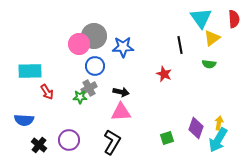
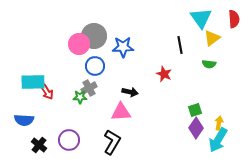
cyan rectangle: moved 3 px right, 11 px down
black arrow: moved 9 px right
purple diamond: rotated 15 degrees clockwise
green square: moved 28 px right, 28 px up
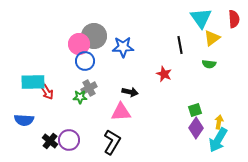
blue circle: moved 10 px left, 5 px up
yellow arrow: moved 1 px up
black cross: moved 11 px right, 4 px up
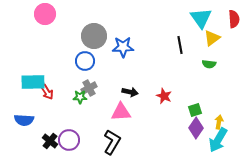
pink circle: moved 34 px left, 30 px up
red star: moved 22 px down
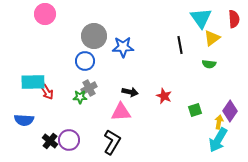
purple diamond: moved 34 px right, 17 px up
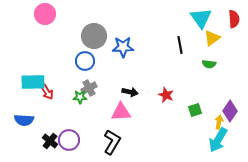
red star: moved 2 px right, 1 px up
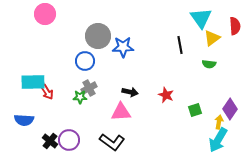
red semicircle: moved 1 px right, 7 px down
gray circle: moved 4 px right
purple diamond: moved 2 px up
black L-shape: rotated 95 degrees clockwise
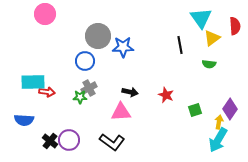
red arrow: rotated 49 degrees counterclockwise
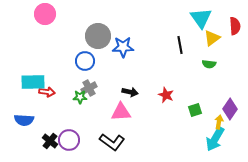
cyan arrow: moved 3 px left, 1 px up
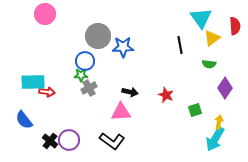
green star: moved 1 px right, 22 px up
purple diamond: moved 5 px left, 21 px up
blue semicircle: rotated 48 degrees clockwise
black L-shape: moved 1 px up
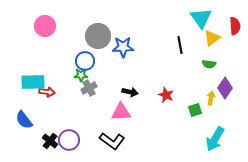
pink circle: moved 12 px down
yellow arrow: moved 8 px left, 24 px up
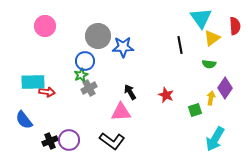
green star: rotated 24 degrees counterclockwise
black arrow: rotated 133 degrees counterclockwise
black cross: rotated 28 degrees clockwise
